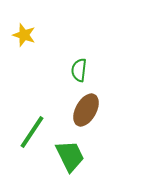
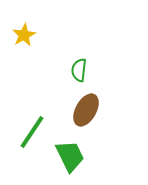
yellow star: rotated 25 degrees clockwise
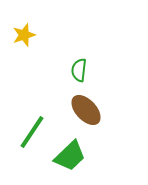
yellow star: rotated 10 degrees clockwise
brown ellipse: rotated 72 degrees counterclockwise
green trapezoid: rotated 72 degrees clockwise
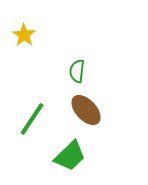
yellow star: rotated 20 degrees counterclockwise
green semicircle: moved 2 px left, 1 px down
green line: moved 13 px up
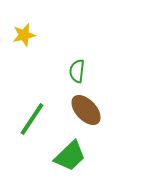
yellow star: rotated 25 degrees clockwise
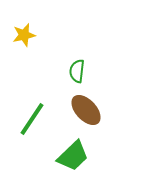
green trapezoid: moved 3 px right
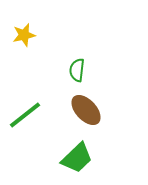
green semicircle: moved 1 px up
green line: moved 7 px left, 4 px up; rotated 18 degrees clockwise
green trapezoid: moved 4 px right, 2 px down
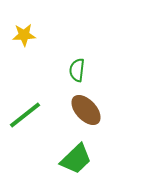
yellow star: rotated 10 degrees clockwise
green trapezoid: moved 1 px left, 1 px down
